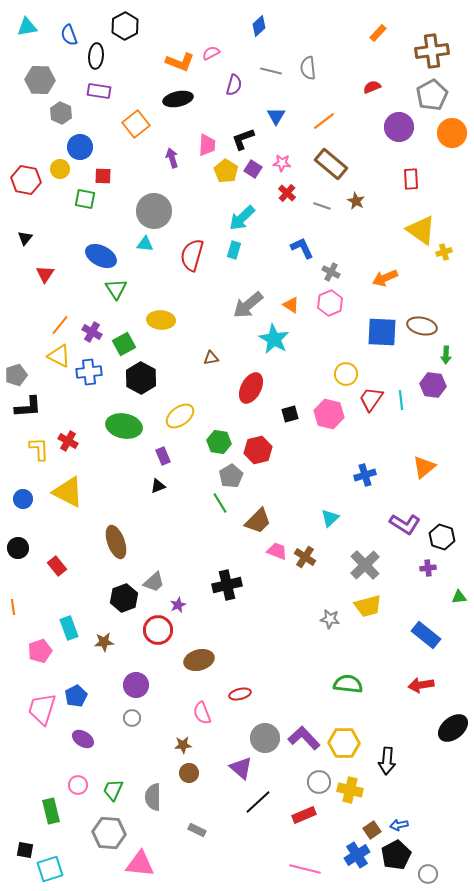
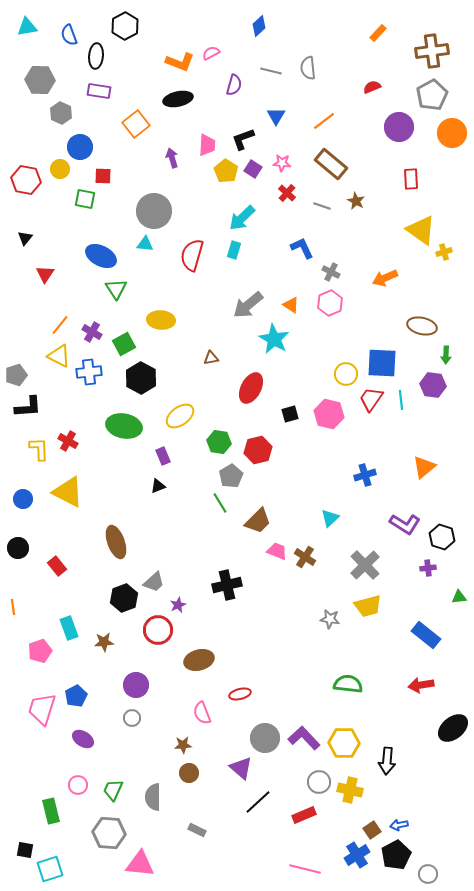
blue square at (382, 332): moved 31 px down
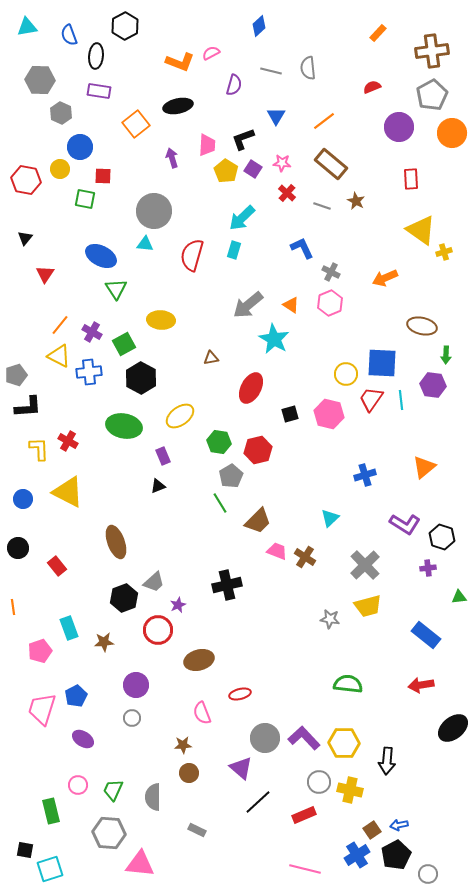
black ellipse at (178, 99): moved 7 px down
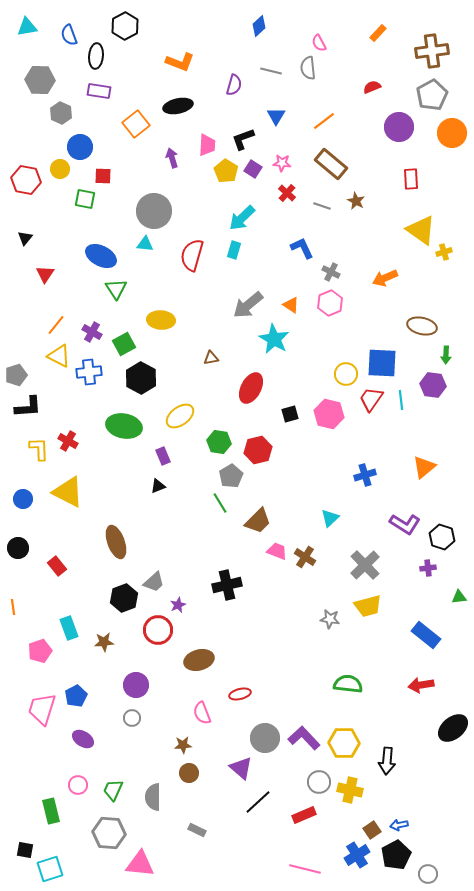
pink semicircle at (211, 53): moved 108 px right, 10 px up; rotated 90 degrees counterclockwise
orange line at (60, 325): moved 4 px left
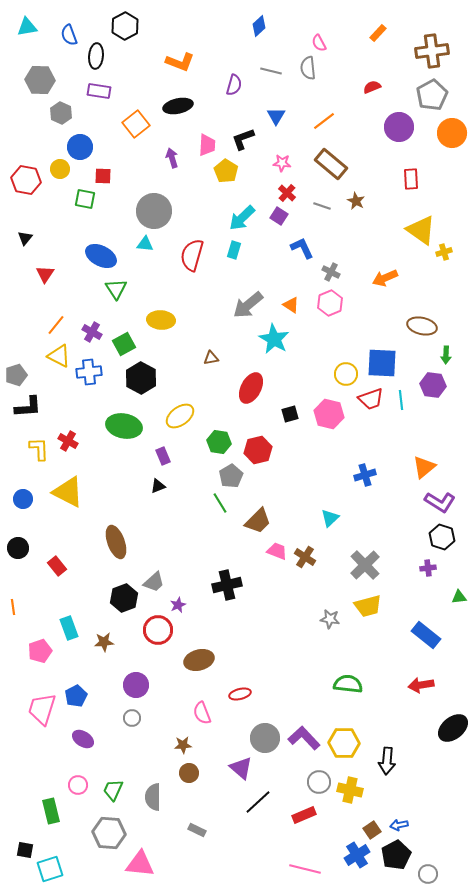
purple square at (253, 169): moved 26 px right, 47 px down
red trapezoid at (371, 399): rotated 144 degrees counterclockwise
purple L-shape at (405, 524): moved 35 px right, 22 px up
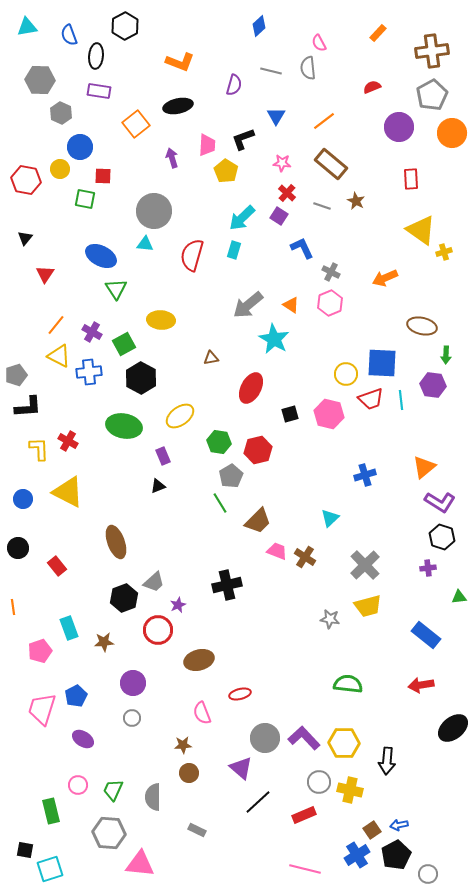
purple circle at (136, 685): moved 3 px left, 2 px up
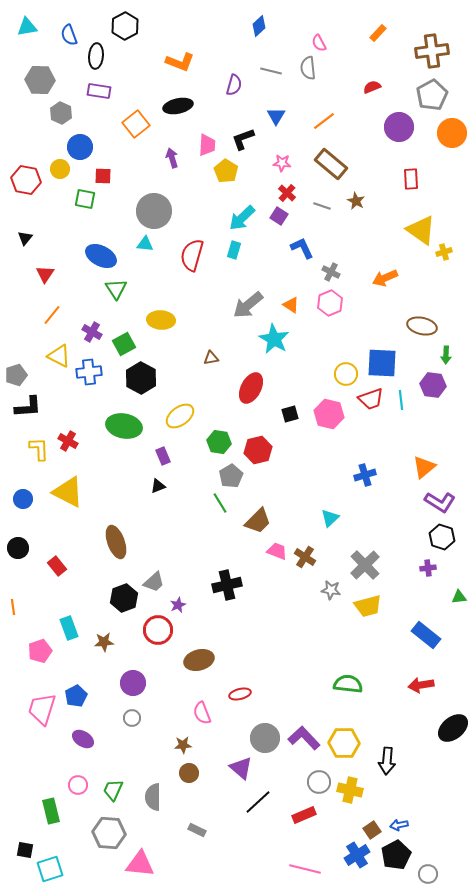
orange line at (56, 325): moved 4 px left, 10 px up
gray star at (330, 619): moved 1 px right, 29 px up
